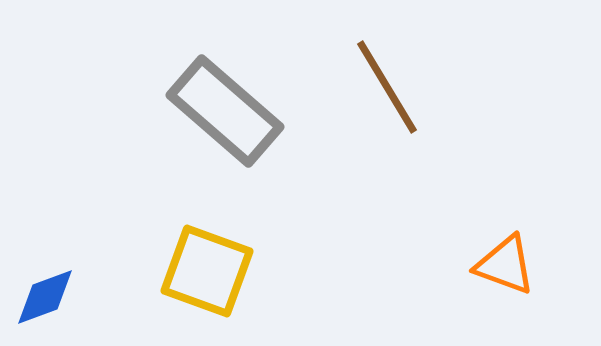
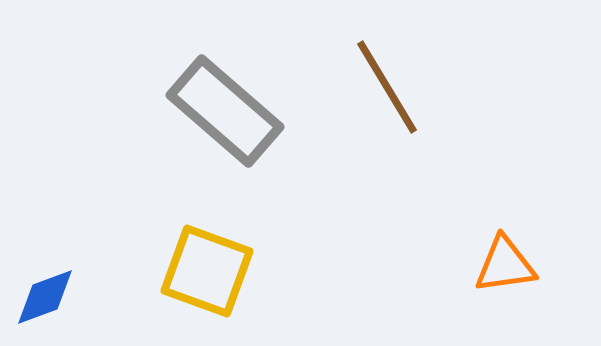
orange triangle: rotated 28 degrees counterclockwise
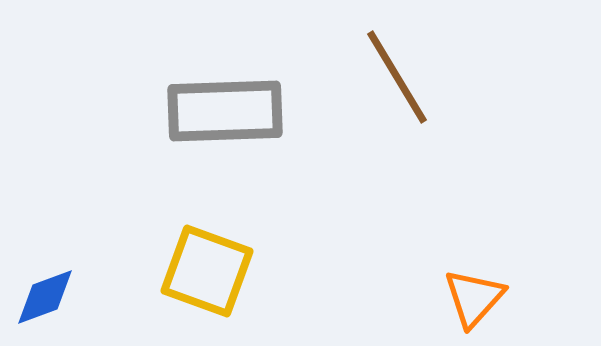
brown line: moved 10 px right, 10 px up
gray rectangle: rotated 43 degrees counterclockwise
orange triangle: moved 31 px left, 33 px down; rotated 40 degrees counterclockwise
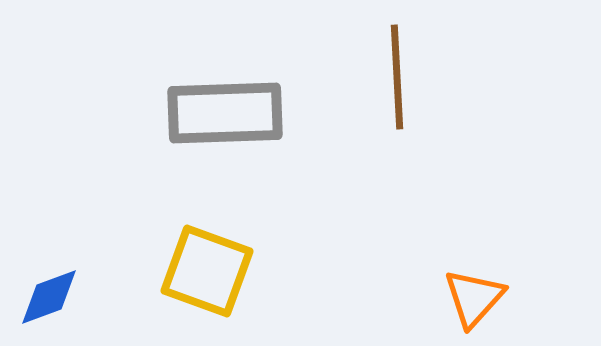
brown line: rotated 28 degrees clockwise
gray rectangle: moved 2 px down
blue diamond: moved 4 px right
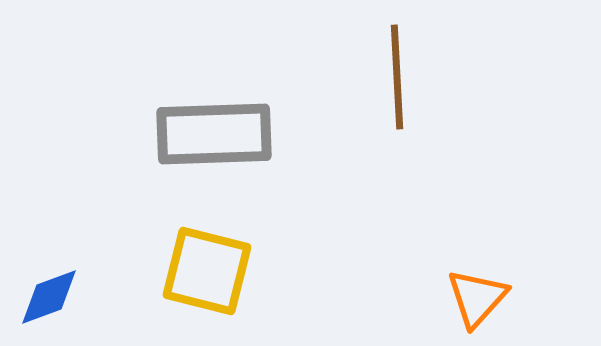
gray rectangle: moved 11 px left, 21 px down
yellow square: rotated 6 degrees counterclockwise
orange triangle: moved 3 px right
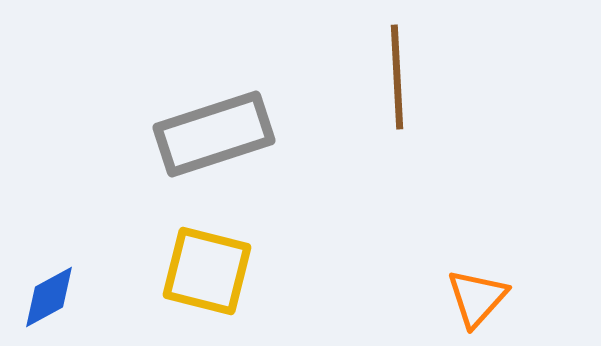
gray rectangle: rotated 16 degrees counterclockwise
blue diamond: rotated 8 degrees counterclockwise
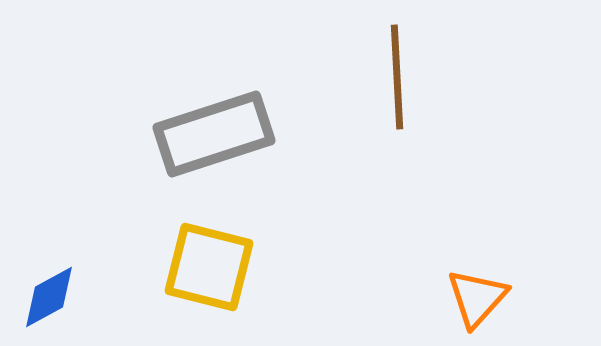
yellow square: moved 2 px right, 4 px up
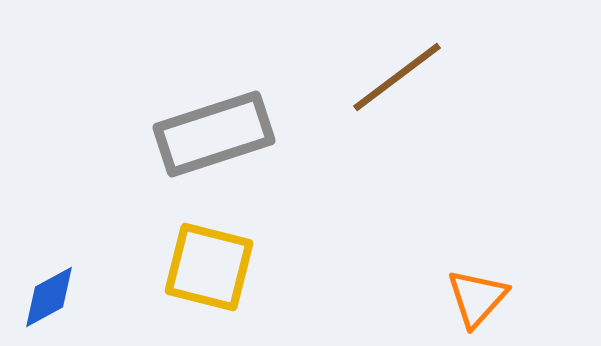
brown line: rotated 56 degrees clockwise
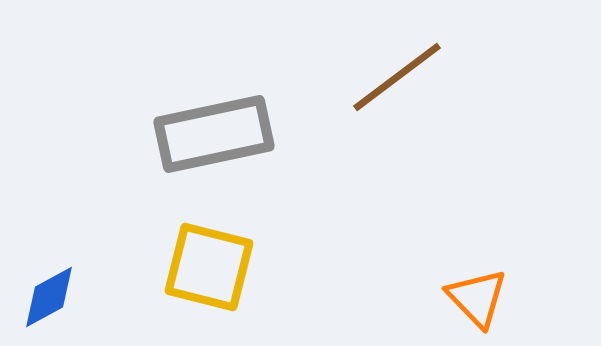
gray rectangle: rotated 6 degrees clockwise
orange triangle: rotated 26 degrees counterclockwise
